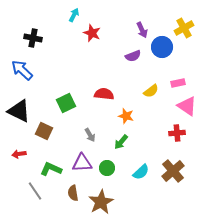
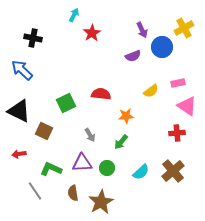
red star: rotated 18 degrees clockwise
red semicircle: moved 3 px left
orange star: rotated 21 degrees counterclockwise
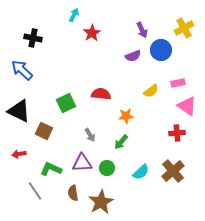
blue circle: moved 1 px left, 3 px down
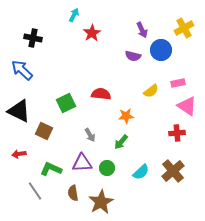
purple semicircle: rotated 35 degrees clockwise
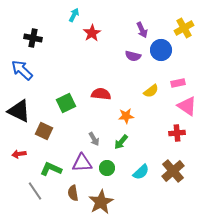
gray arrow: moved 4 px right, 4 px down
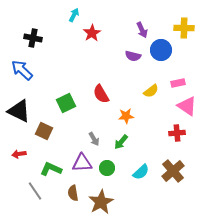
yellow cross: rotated 30 degrees clockwise
red semicircle: rotated 126 degrees counterclockwise
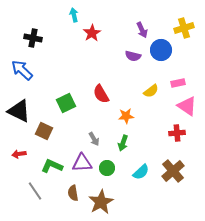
cyan arrow: rotated 40 degrees counterclockwise
yellow cross: rotated 18 degrees counterclockwise
green arrow: moved 2 px right, 1 px down; rotated 21 degrees counterclockwise
green L-shape: moved 1 px right, 3 px up
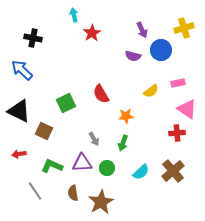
pink triangle: moved 3 px down
